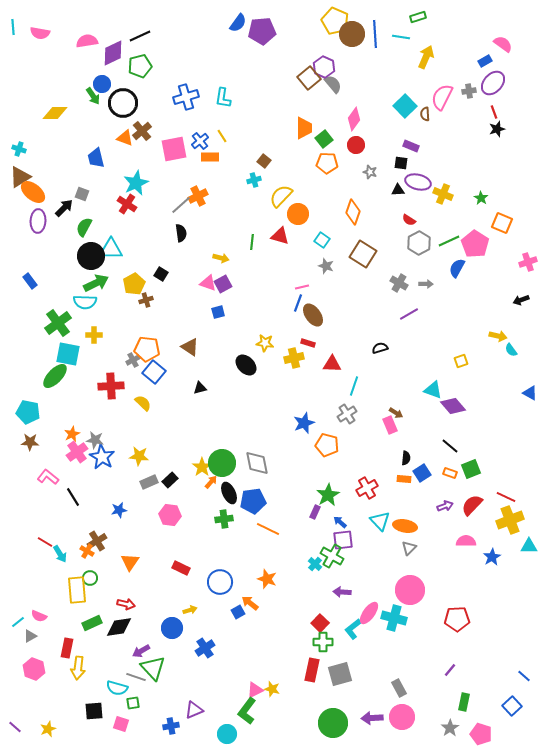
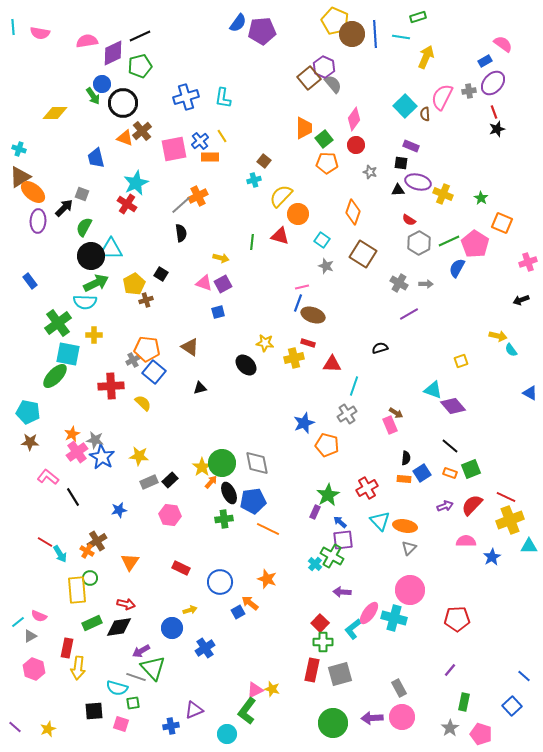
pink triangle at (208, 283): moved 4 px left
brown ellipse at (313, 315): rotated 35 degrees counterclockwise
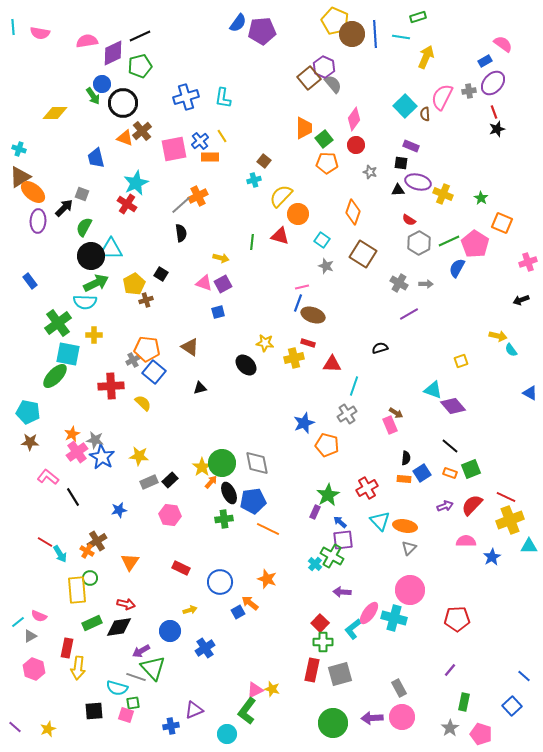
blue circle at (172, 628): moved 2 px left, 3 px down
pink square at (121, 724): moved 5 px right, 9 px up
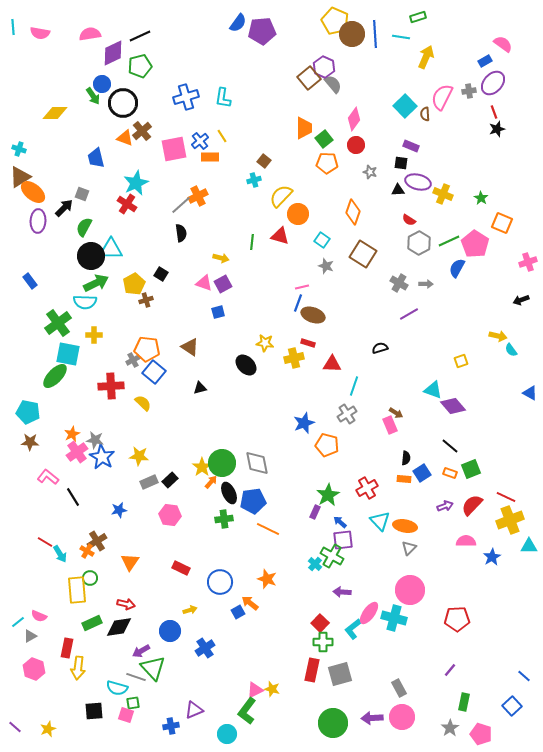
pink semicircle at (87, 41): moved 3 px right, 7 px up
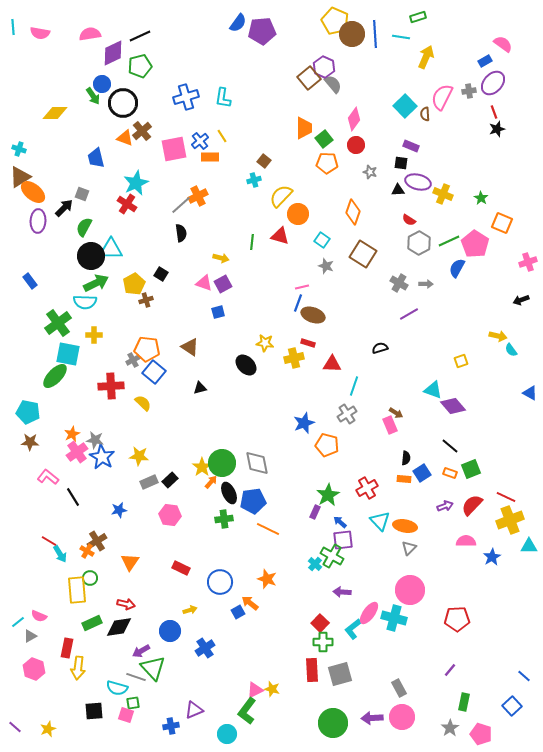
red line at (45, 542): moved 4 px right, 1 px up
red rectangle at (312, 670): rotated 15 degrees counterclockwise
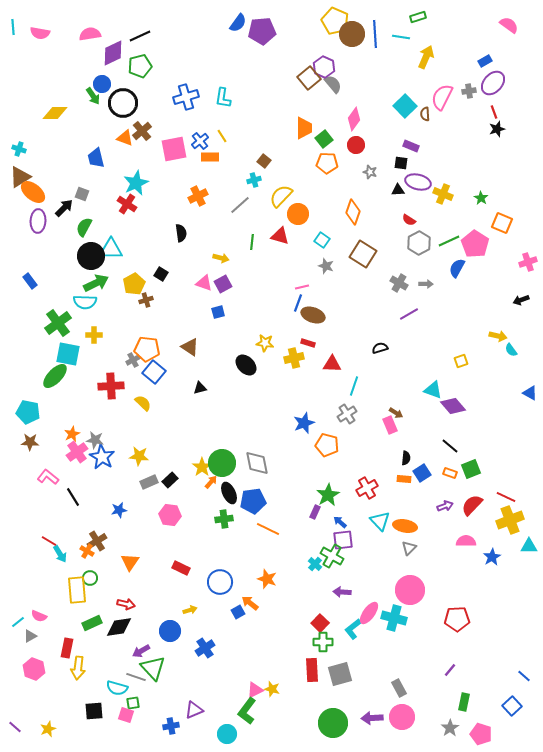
pink semicircle at (503, 44): moved 6 px right, 19 px up
gray line at (181, 205): moved 59 px right
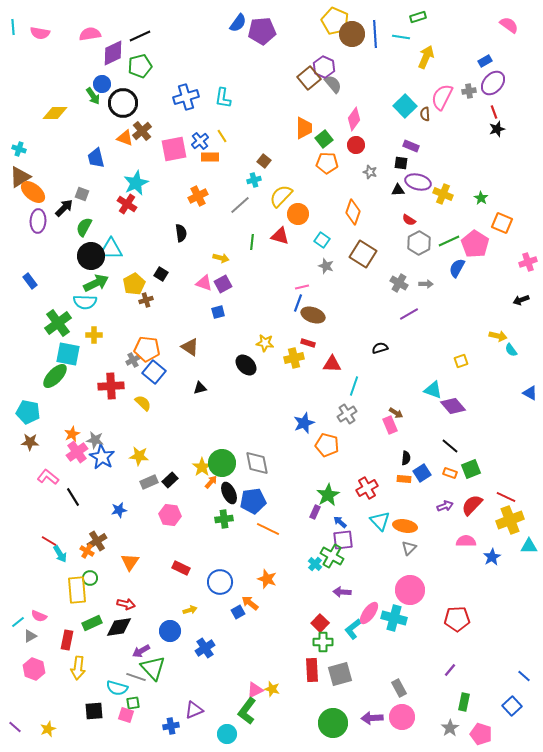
red rectangle at (67, 648): moved 8 px up
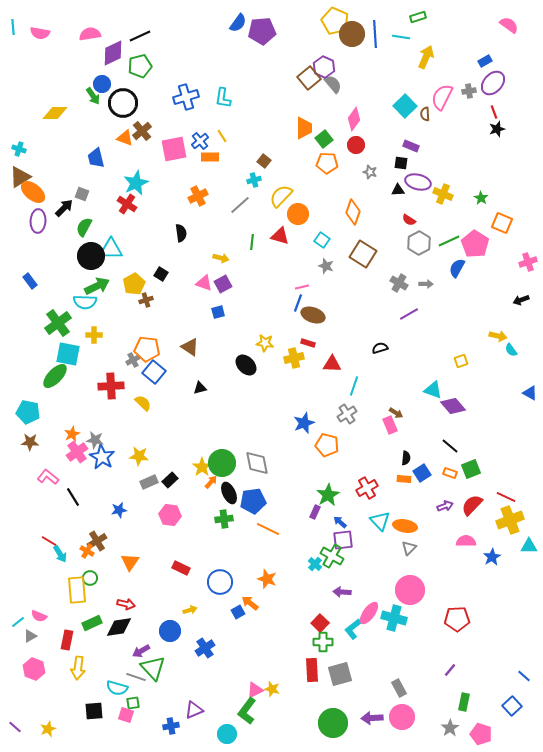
green arrow at (96, 283): moved 1 px right, 3 px down
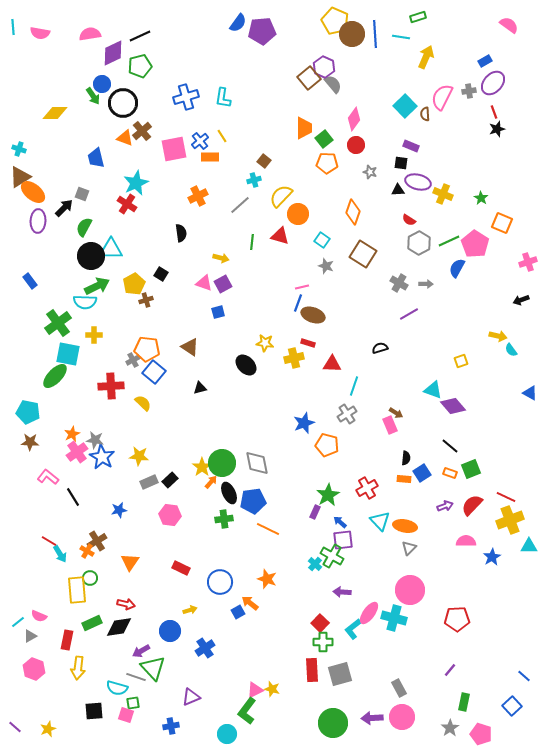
purple triangle at (194, 710): moved 3 px left, 13 px up
